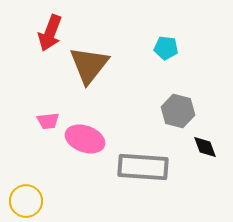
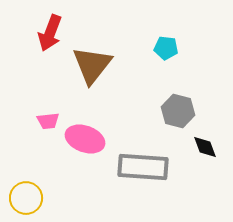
brown triangle: moved 3 px right
yellow circle: moved 3 px up
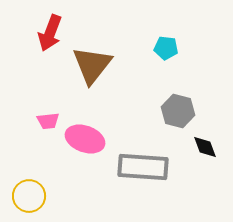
yellow circle: moved 3 px right, 2 px up
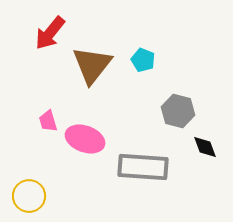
red arrow: rotated 18 degrees clockwise
cyan pentagon: moved 23 px left, 12 px down; rotated 15 degrees clockwise
pink trapezoid: rotated 80 degrees clockwise
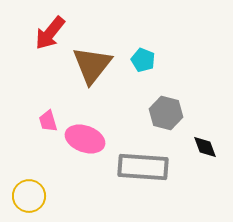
gray hexagon: moved 12 px left, 2 px down
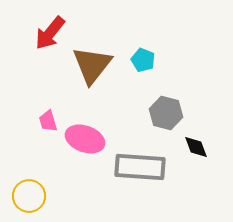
black diamond: moved 9 px left
gray rectangle: moved 3 px left
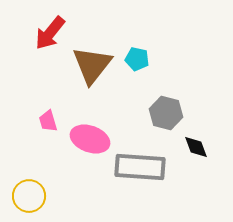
cyan pentagon: moved 6 px left, 1 px up; rotated 10 degrees counterclockwise
pink ellipse: moved 5 px right
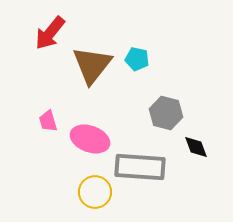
yellow circle: moved 66 px right, 4 px up
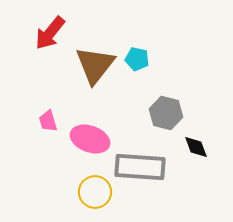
brown triangle: moved 3 px right
